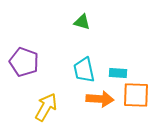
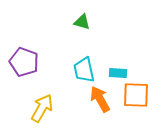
orange arrow: rotated 124 degrees counterclockwise
yellow arrow: moved 4 px left, 1 px down
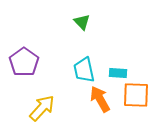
green triangle: rotated 30 degrees clockwise
purple pentagon: rotated 16 degrees clockwise
yellow arrow: rotated 12 degrees clockwise
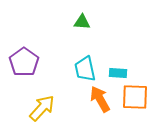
green triangle: rotated 42 degrees counterclockwise
cyan trapezoid: moved 1 px right, 1 px up
orange square: moved 1 px left, 2 px down
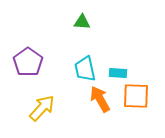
purple pentagon: moved 4 px right
orange square: moved 1 px right, 1 px up
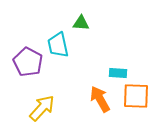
green triangle: moved 1 px left, 1 px down
purple pentagon: rotated 8 degrees counterclockwise
cyan trapezoid: moved 27 px left, 24 px up
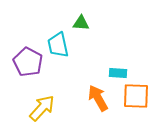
orange arrow: moved 2 px left, 1 px up
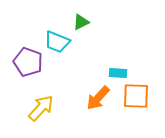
green triangle: moved 1 px up; rotated 30 degrees counterclockwise
cyan trapezoid: moved 1 px left, 3 px up; rotated 56 degrees counterclockwise
purple pentagon: rotated 8 degrees counterclockwise
orange arrow: rotated 108 degrees counterclockwise
yellow arrow: moved 1 px left
